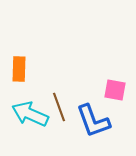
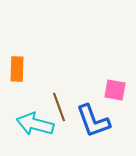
orange rectangle: moved 2 px left
cyan arrow: moved 5 px right, 10 px down; rotated 9 degrees counterclockwise
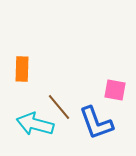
orange rectangle: moved 5 px right
brown line: rotated 20 degrees counterclockwise
blue L-shape: moved 3 px right, 2 px down
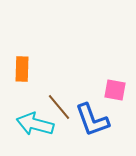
blue L-shape: moved 4 px left, 3 px up
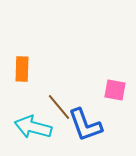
blue L-shape: moved 7 px left, 5 px down
cyan arrow: moved 2 px left, 3 px down
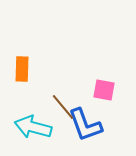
pink square: moved 11 px left
brown line: moved 4 px right
